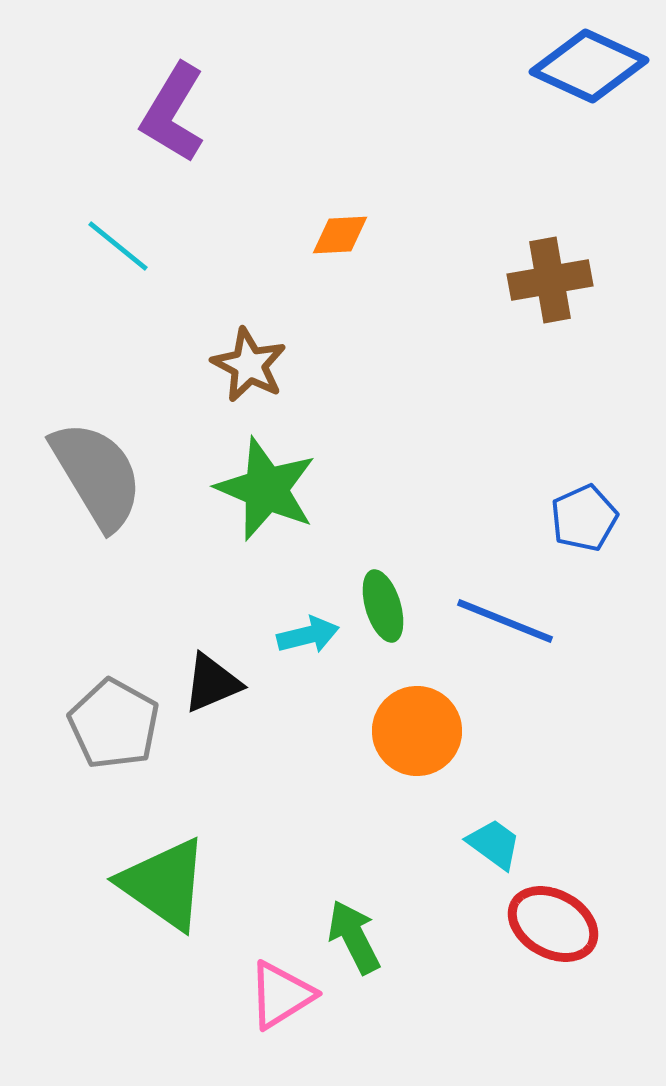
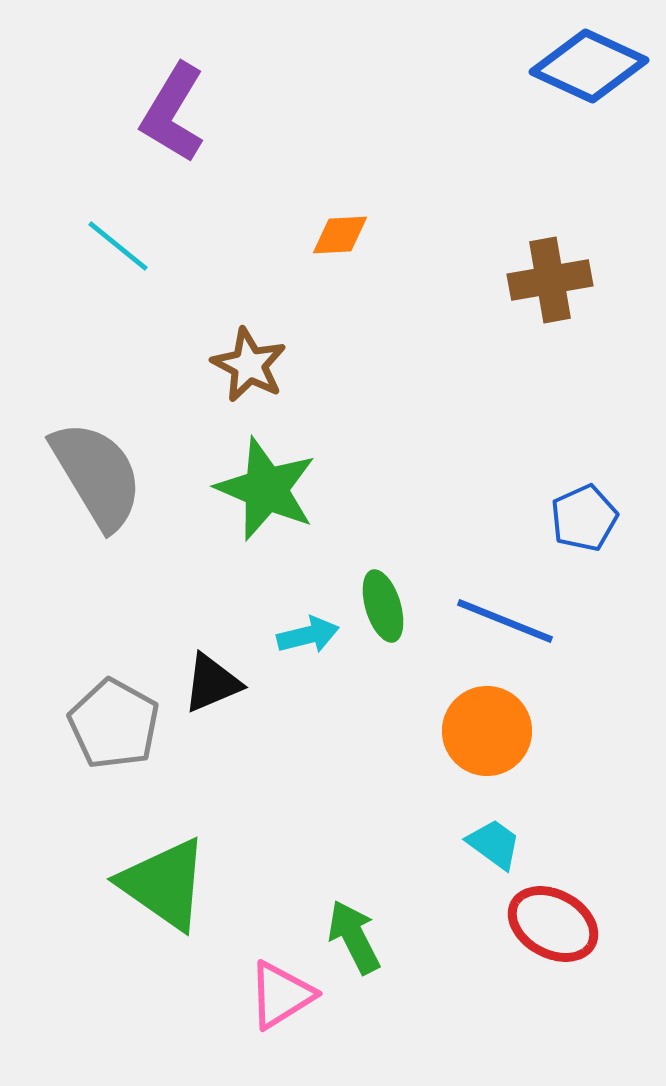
orange circle: moved 70 px right
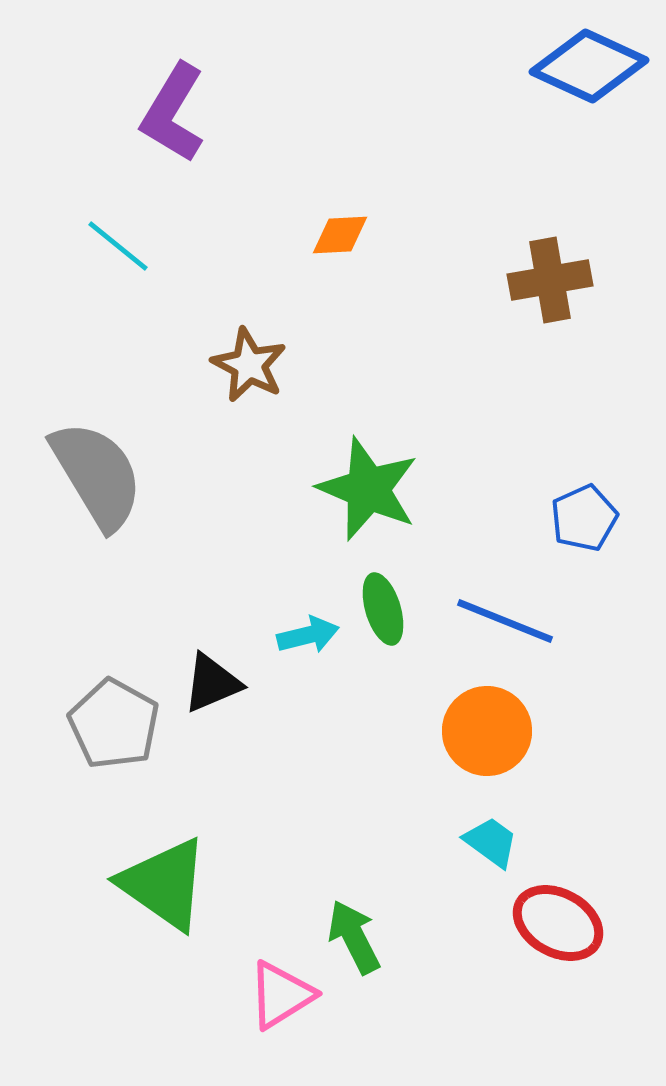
green star: moved 102 px right
green ellipse: moved 3 px down
cyan trapezoid: moved 3 px left, 2 px up
red ellipse: moved 5 px right, 1 px up
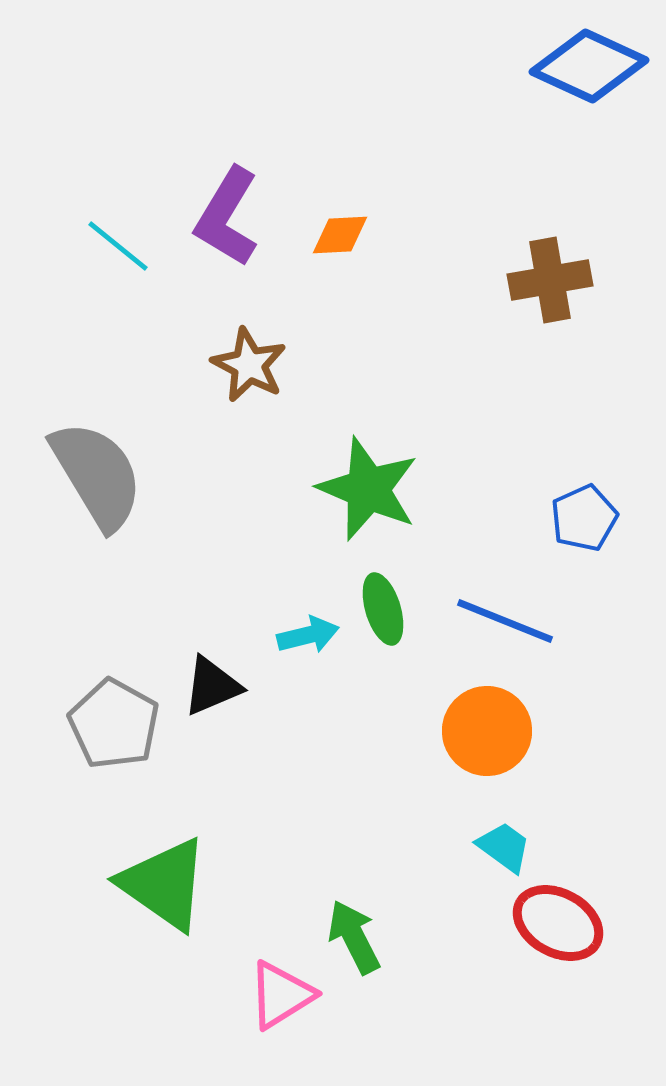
purple L-shape: moved 54 px right, 104 px down
black triangle: moved 3 px down
cyan trapezoid: moved 13 px right, 5 px down
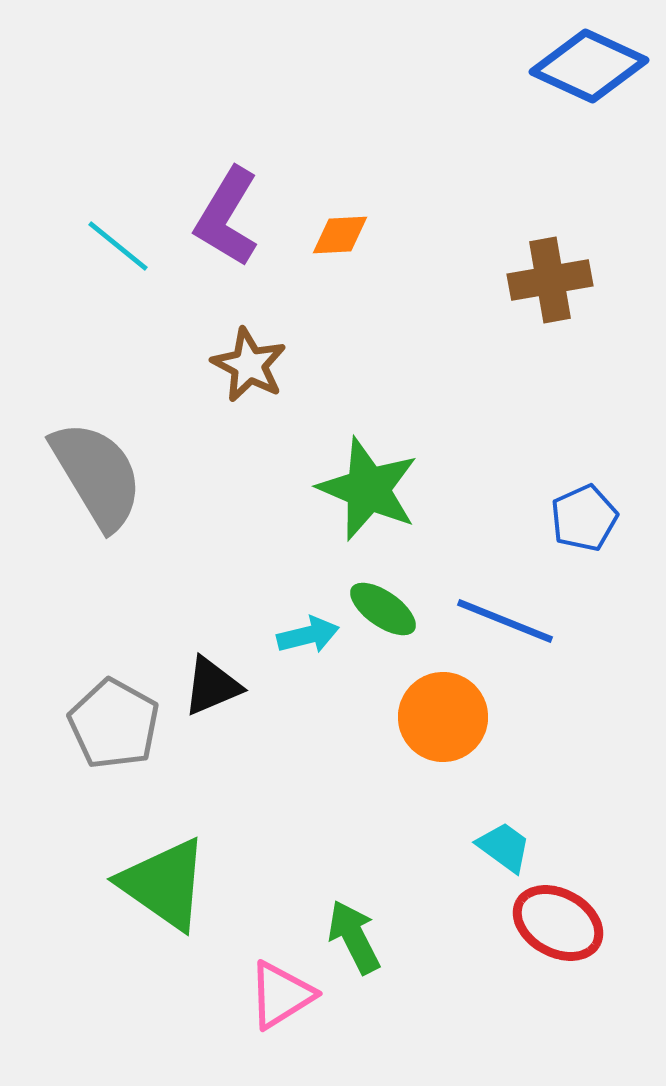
green ellipse: rotated 38 degrees counterclockwise
orange circle: moved 44 px left, 14 px up
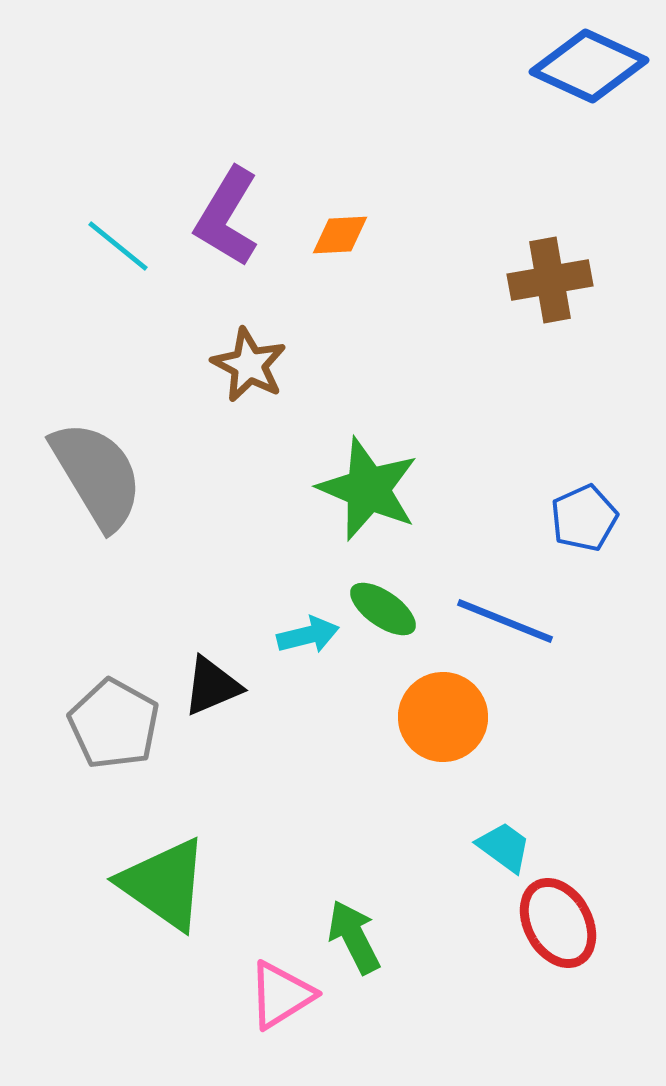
red ellipse: rotated 32 degrees clockwise
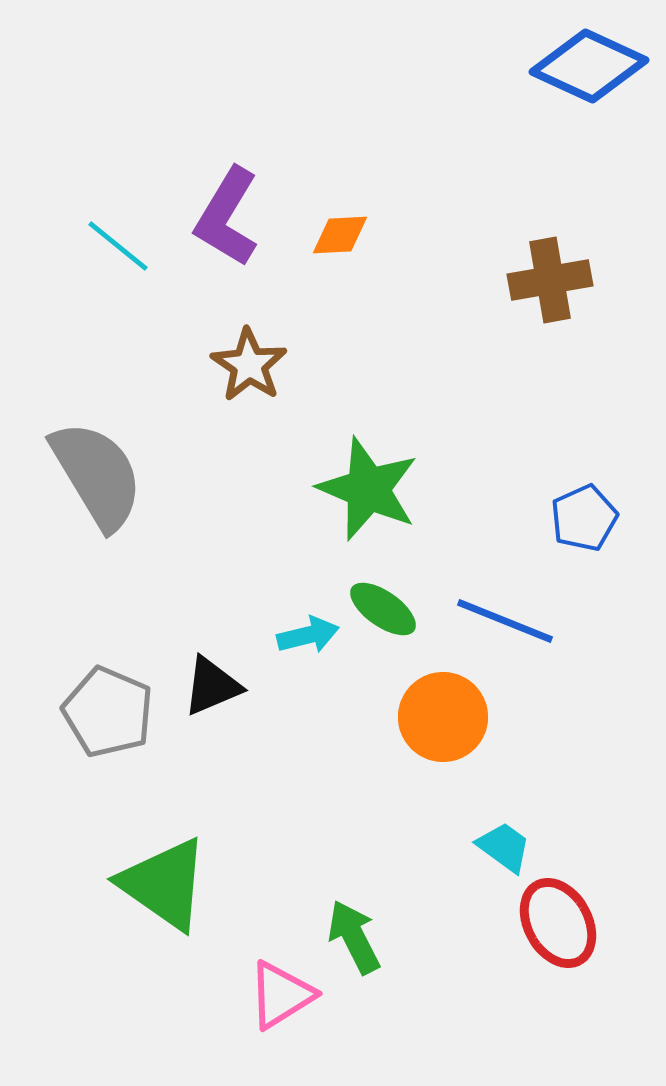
brown star: rotated 6 degrees clockwise
gray pentagon: moved 6 px left, 12 px up; rotated 6 degrees counterclockwise
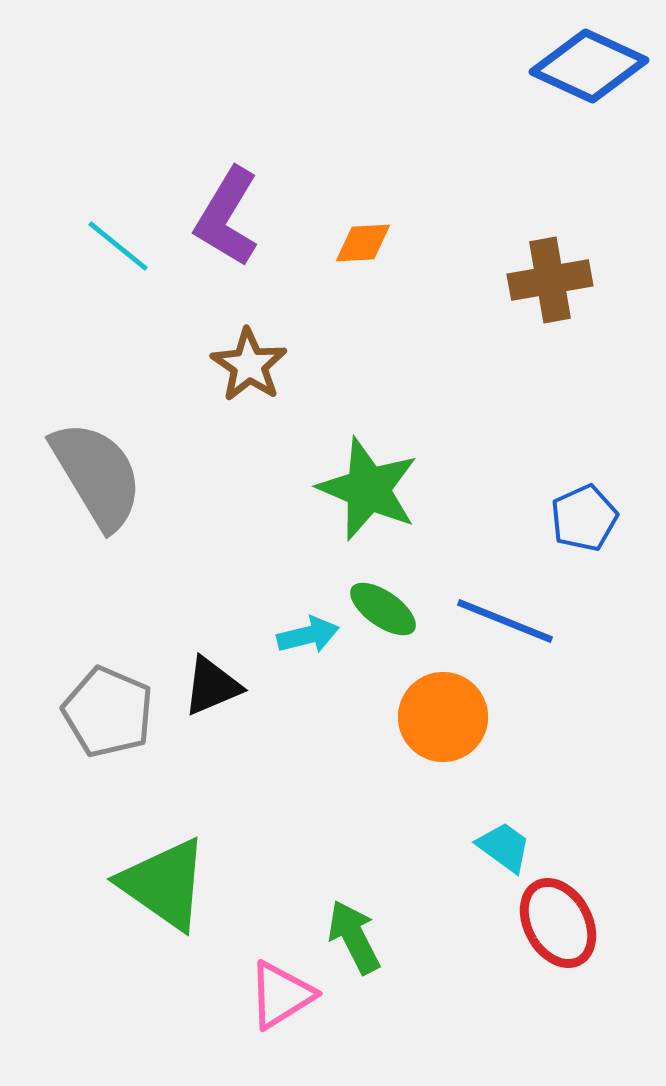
orange diamond: moved 23 px right, 8 px down
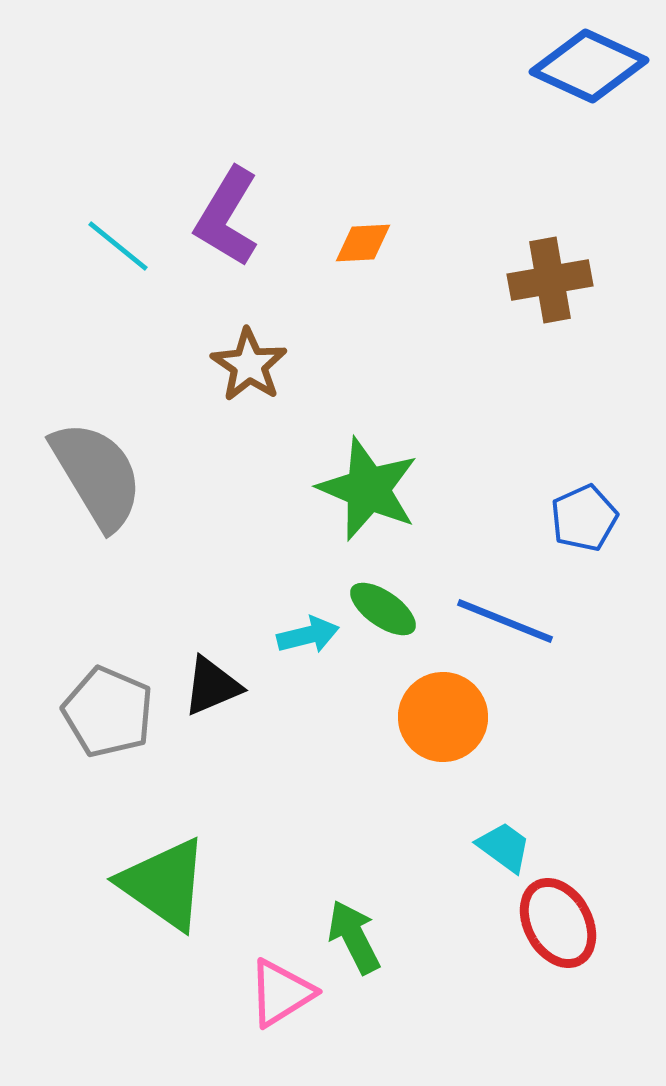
pink triangle: moved 2 px up
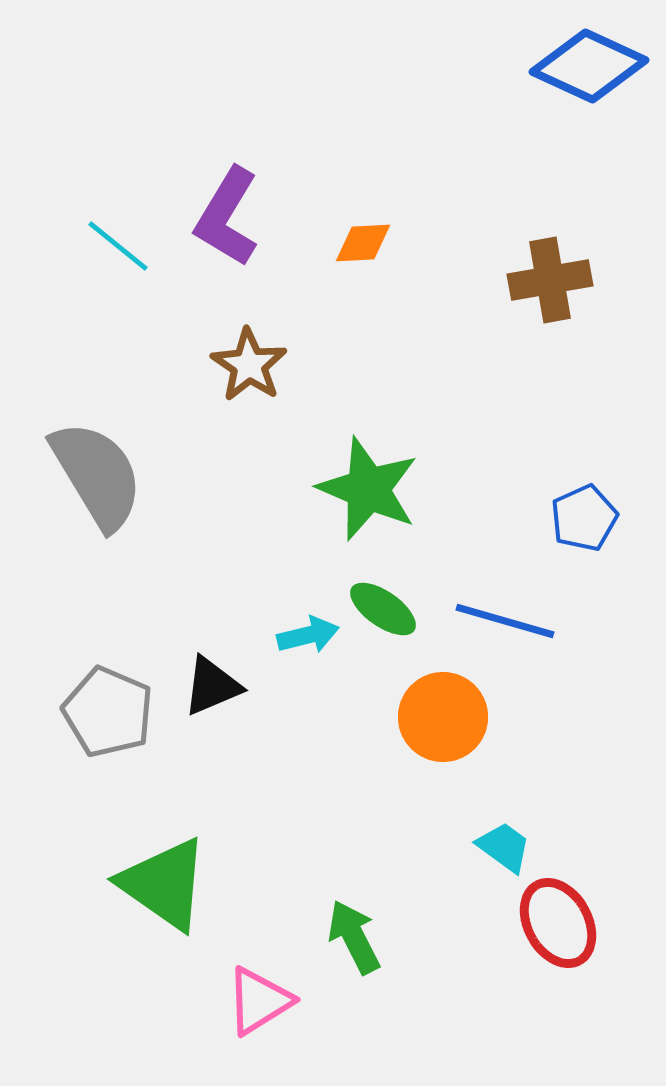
blue line: rotated 6 degrees counterclockwise
pink triangle: moved 22 px left, 8 px down
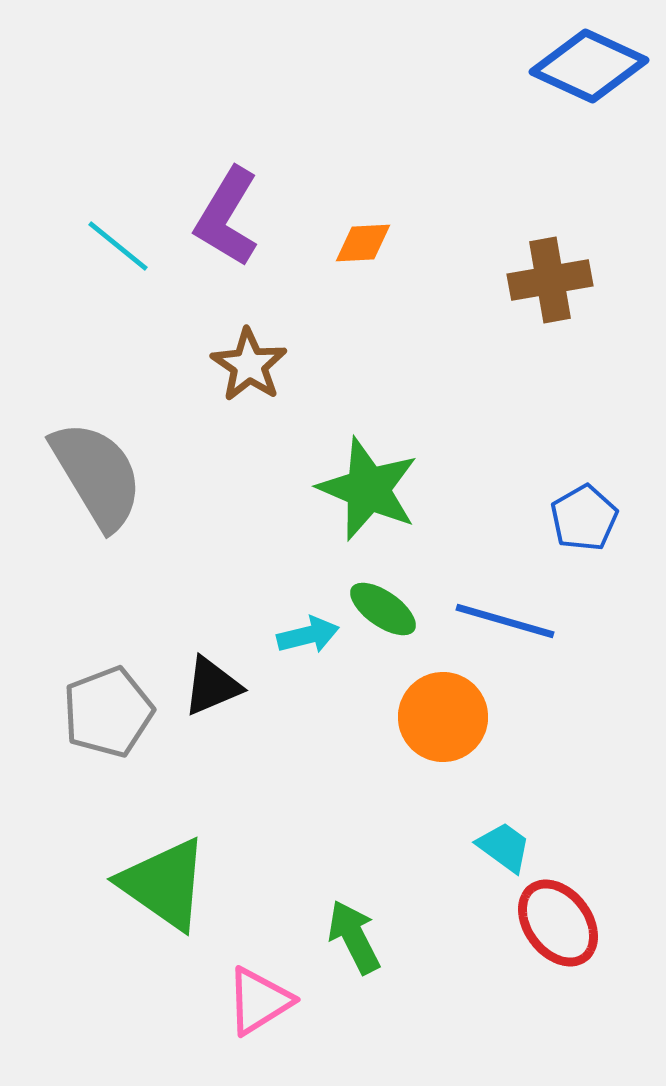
blue pentagon: rotated 6 degrees counterclockwise
gray pentagon: rotated 28 degrees clockwise
red ellipse: rotated 8 degrees counterclockwise
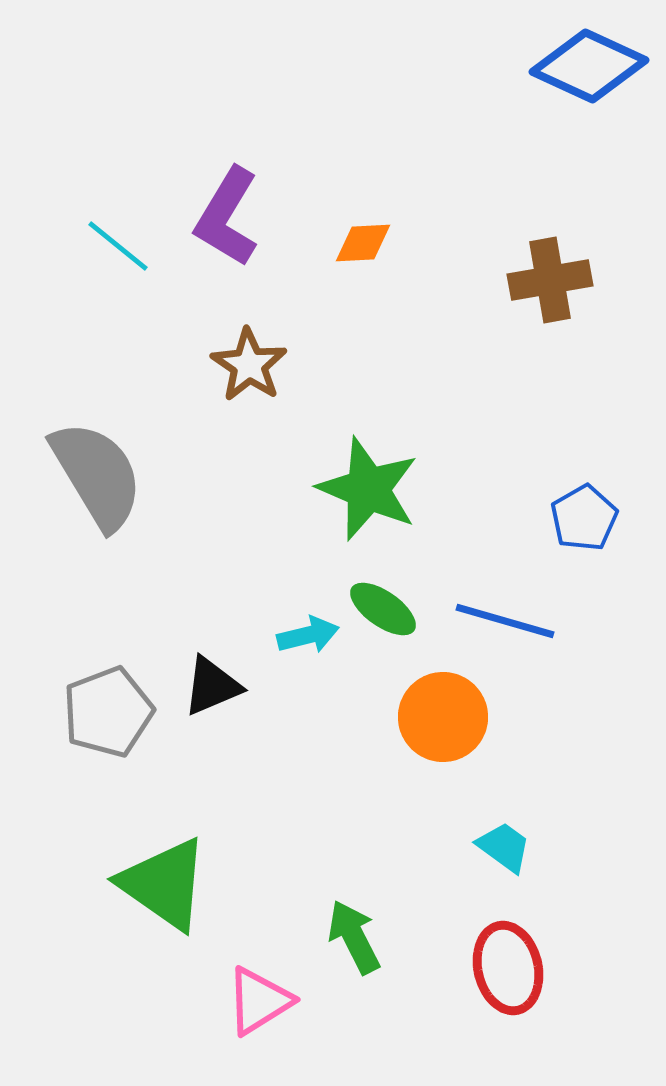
red ellipse: moved 50 px left, 45 px down; rotated 24 degrees clockwise
